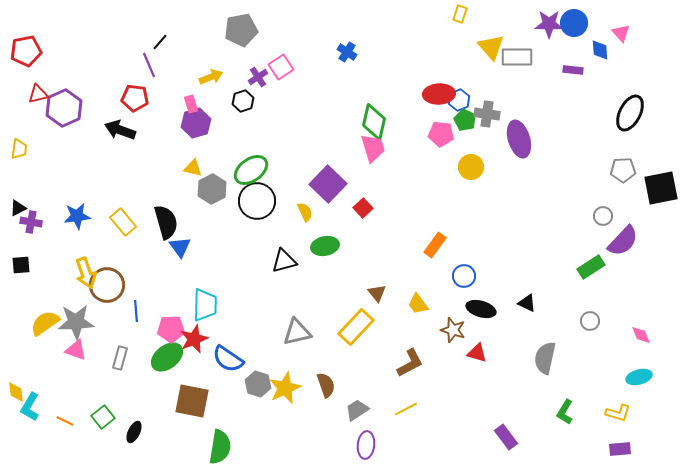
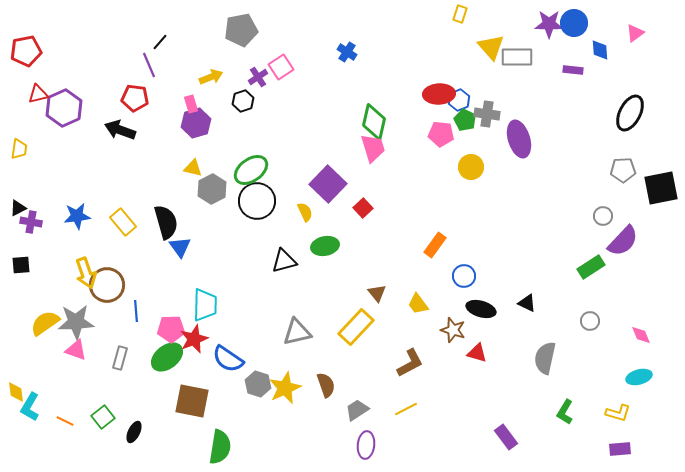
pink triangle at (621, 33): moved 14 px right; rotated 36 degrees clockwise
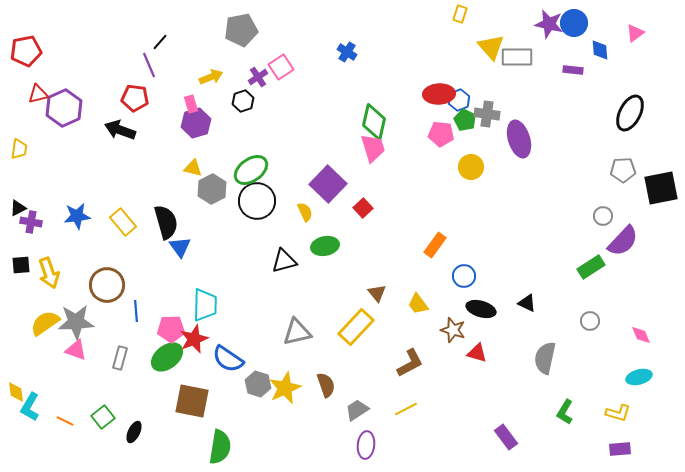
purple star at (549, 24): rotated 12 degrees clockwise
yellow arrow at (86, 273): moved 37 px left
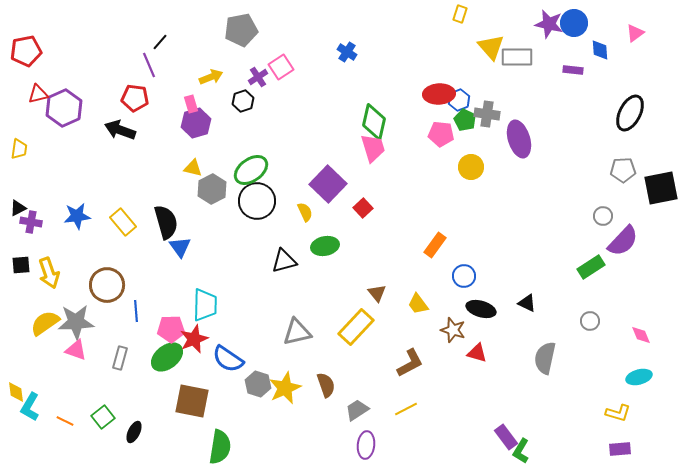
green L-shape at (565, 412): moved 44 px left, 39 px down
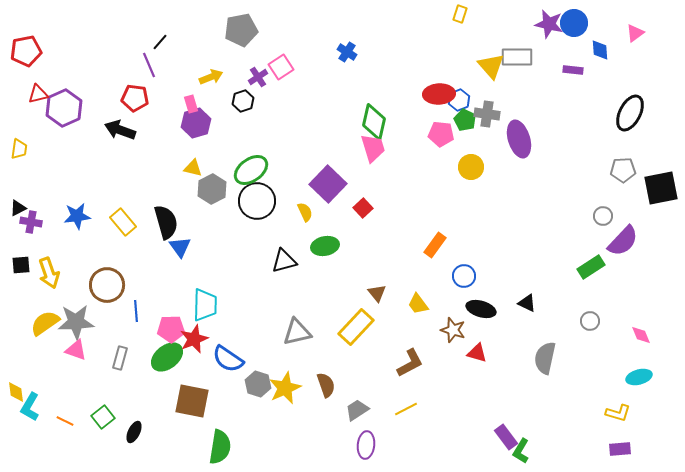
yellow triangle at (491, 47): moved 19 px down
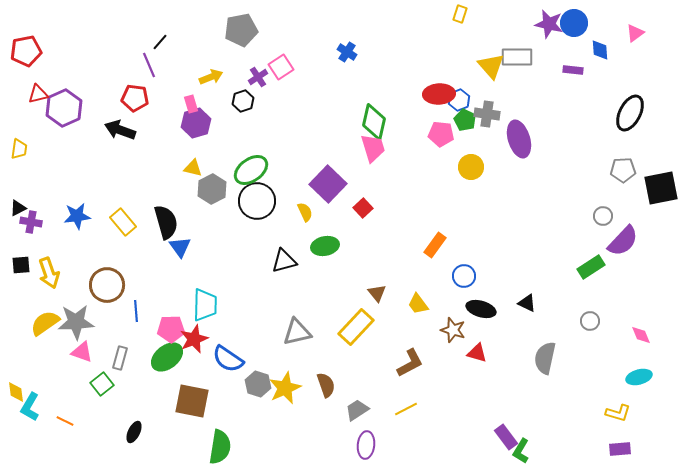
pink triangle at (76, 350): moved 6 px right, 2 px down
green square at (103, 417): moved 1 px left, 33 px up
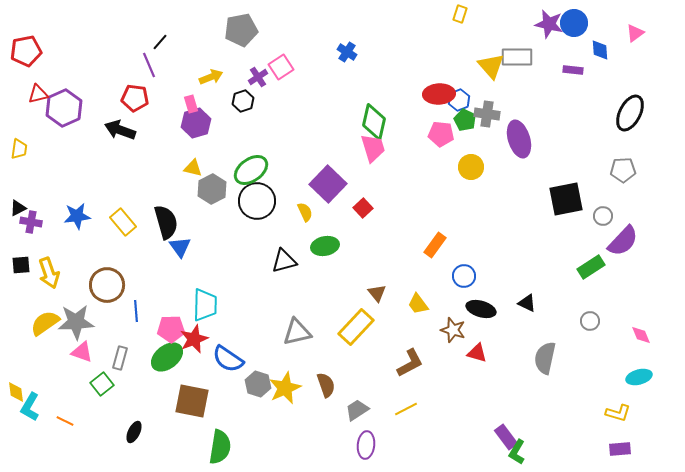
black square at (661, 188): moved 95 px left, 11 px down
green L-shape at (521, 451): moved 4 px left, 1 px down
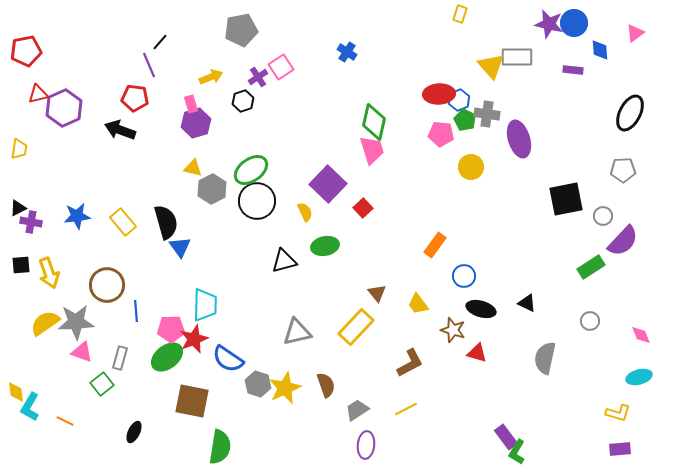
pink trapezoid at (373, 148): moved 1 px left, 2 px down
